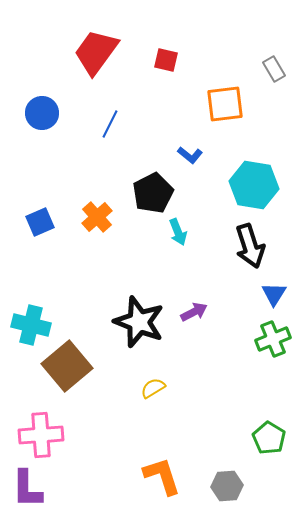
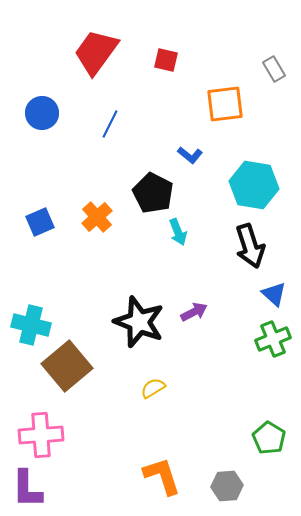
black pentagon: rotated 18 degrees counterclockwise
blue triangle: rotated 20 degrees counterclockwise
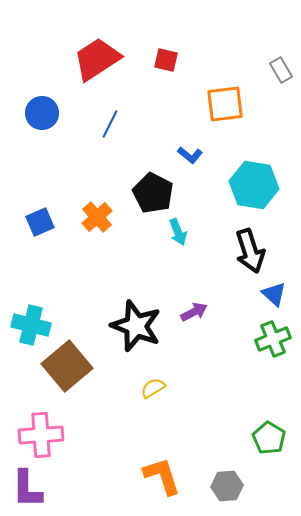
red trapezoid: moved 1 px right, 7 px down; rotated 21 degrees clockwise
gray rectangle: moved 7 px right, 1 px down
black arrow: moved 5 px down
black star: moved 3 px left, 4 px down
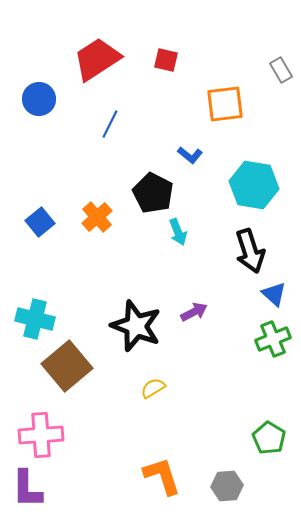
blue circle: moved 3 px left, 14 px up
blue square: rotated 16 degrees counterclockwise
cyan cross: moved 4 px right, 6 px up
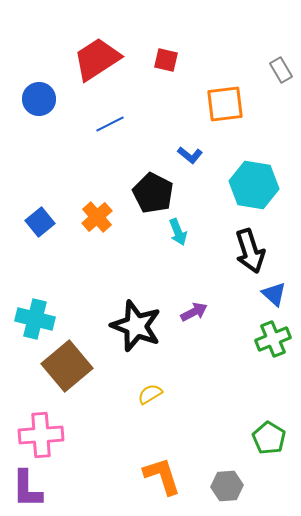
blue line: rotated 36 degrees clockwise
yellow semicircle: moved 3 px left, 6 px down
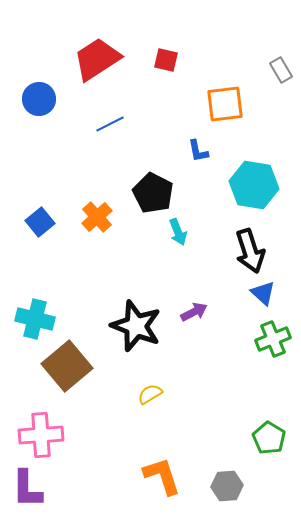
blue L-shape: moved 8 px right, 4 px up; rotated 40 degrees clockwise
blue triangle: moved 11 px left, 1 px up
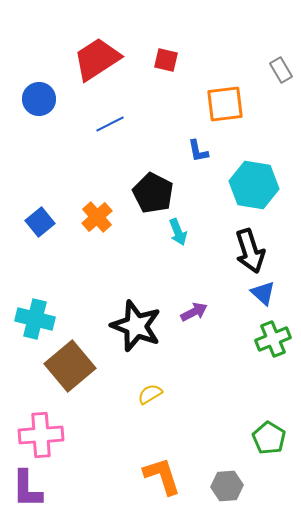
brown square: moved 3 px right
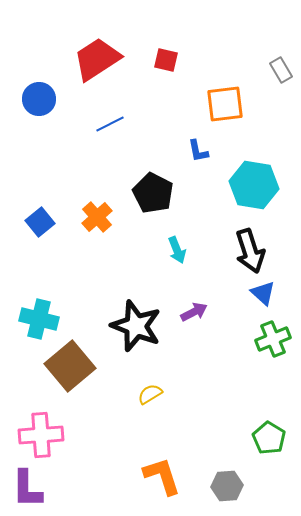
cyan arrow: moved 1 px left, 18 px down
cyan cross: moved 4 px right
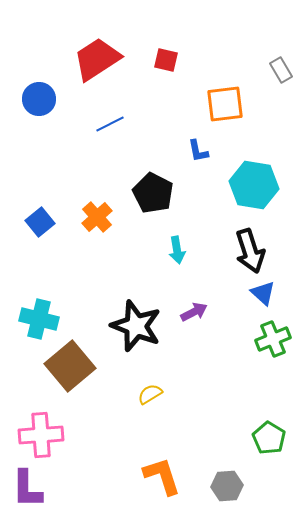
cyan arrow: rotated 12 degrees clockwise
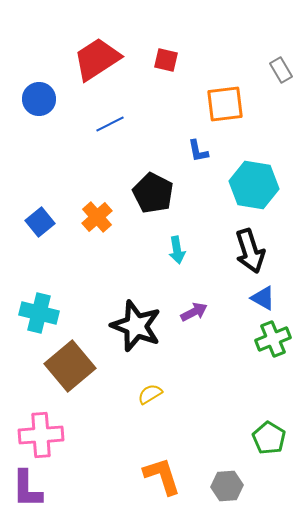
blue triangle: moved 5 px down; rotated 12 degrees counterclockwise
cyan cross: moved 6 px up
